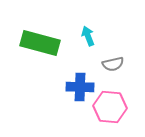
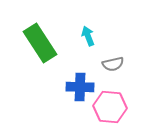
green rectangle: rotated 42 degrees clockwise
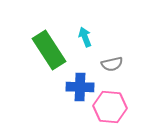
cyan arrow: moved 3 px left, 1 px down
green rectangle: moved 9 px right, 7 px down
gray semicircle: moved 1 px left
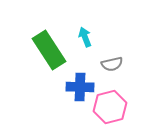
pink hexagon: rotated 20 degrees counterclockwise
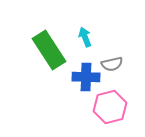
blue cross: moved 6 px right, 10 px up
